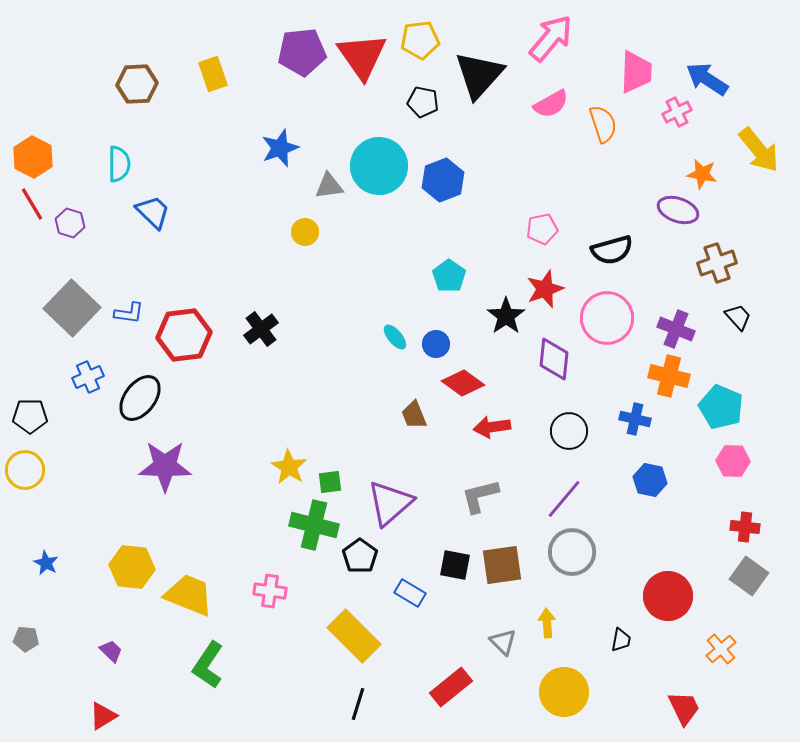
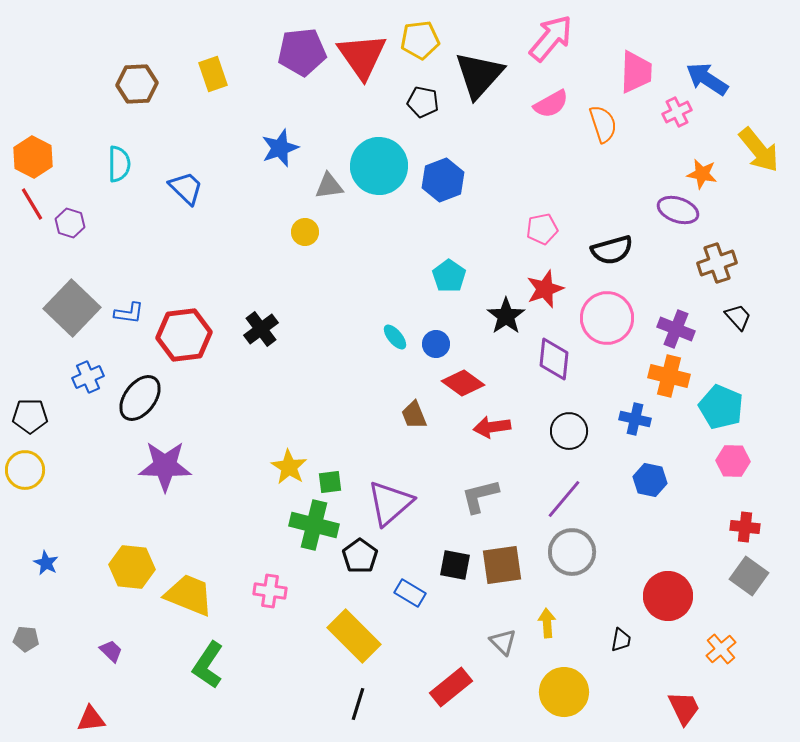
blue trapezoid at (153, 212): moved 33 px right, 24 px up
red triangle at (103, 716): moved 12 px left, 3 px down; rotated 24 degrees clockwise
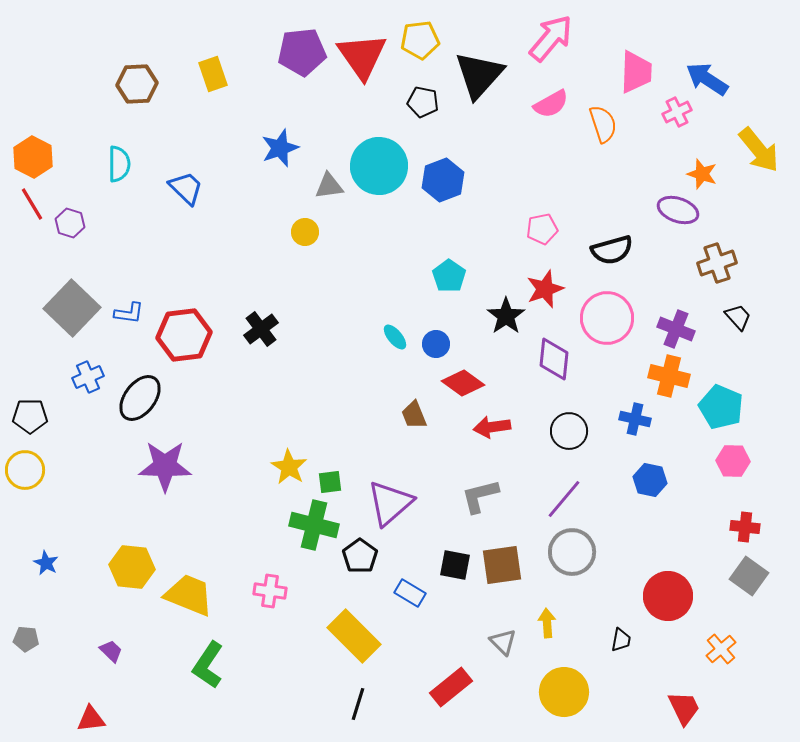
orange star at (702, 174): rotated 8 degrees clockwise
